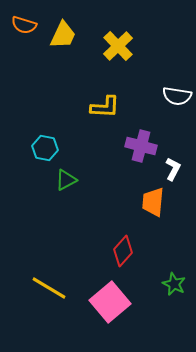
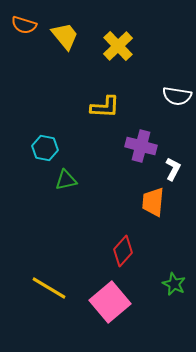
yellow trapezoid: moved 2 px right, 1 px down; rotated 64 degrees counterclockwise
green triangle: rotated 15 degrees clockwise
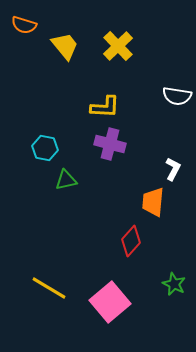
yellow trapezoid: moved 10 px down
purple cross: moved 31 px left, 2 px up
red diamond: moved 8 px right, 10 px up
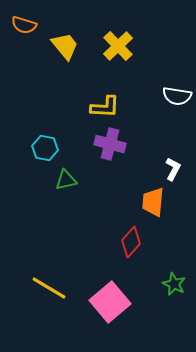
red diamond: moved 1 px down
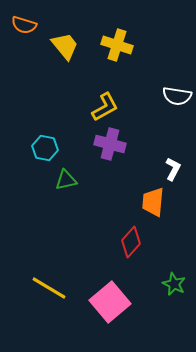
yellow cross: moved 1 px left, 1 px up; rotated 28 degrees counterclockwise
yellow L-shape: rotated 32 degrees counterclockwise
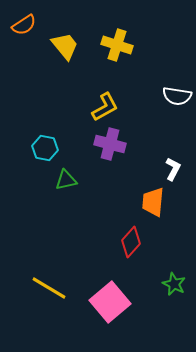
orange semicircle: rotated 50 degrees counterclockwise
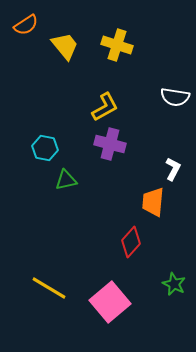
orange semicircle: moved 2 px right
white semicircle: moved 2 px left, 1 px down
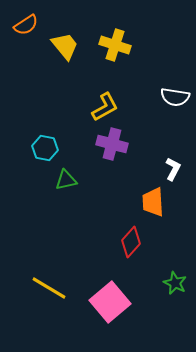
yellow cross: moved 2 px left
purple cross: moved 2 px right
orange trapezoid: rotated 8 degrees counterclockwise
green star: moved 1 px right, 1 px up
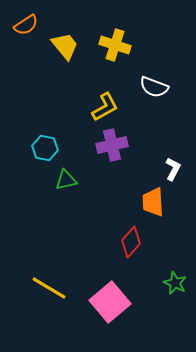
white semicircle: moved 21 px left, 10 px up; rotated 12 degrees clockwise
purple cross: moved 1 px down; rotated 28 degrees counterclockwise
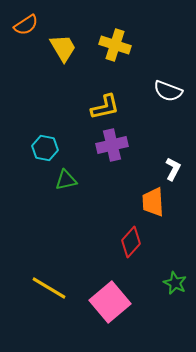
yellow trapezoid: moved 2 px left, 2 px down; rotated 8 degrees clockwise
white semicircle: moved 14 px right, 4 px down
yellow L-shape: rotated 16 degrees clockwise
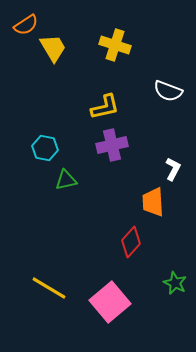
yellow trapezoid: moved 10 px left
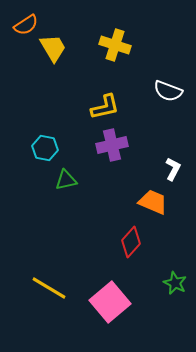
orange trapezoid: rotated 116 degrees clockwise
